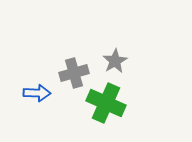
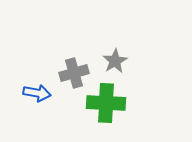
blue arrow: rotated 8 degrees clockwise
green cross: rotated 21 degrees counterclockwise
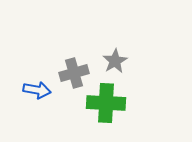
blue arrow: moved 3 px up
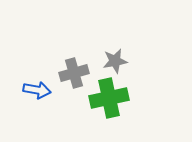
gray star: rotated 20 degrees clockwise
green cross: moved 3 px right, 5 px up; rotated 15 degrees counterclockwise
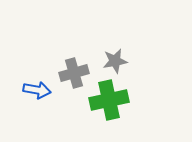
green cross: moved 2 px down
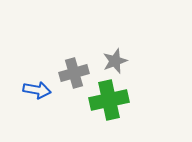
gray star: rotated 10 degrees counterclockwise
